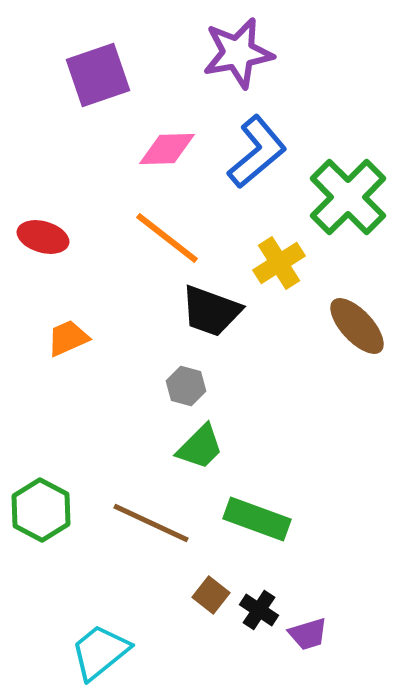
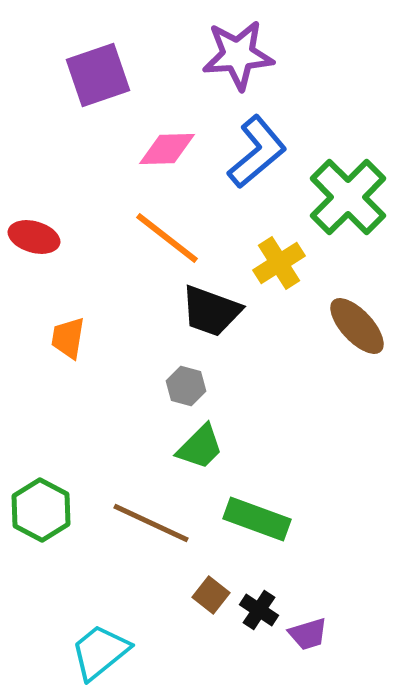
purple star: moved 2 px down; rotated 6 degrees clockwise
red ellipse: moved 9 px left
orange trapezoid: rotated 57 degrees counterclockwise
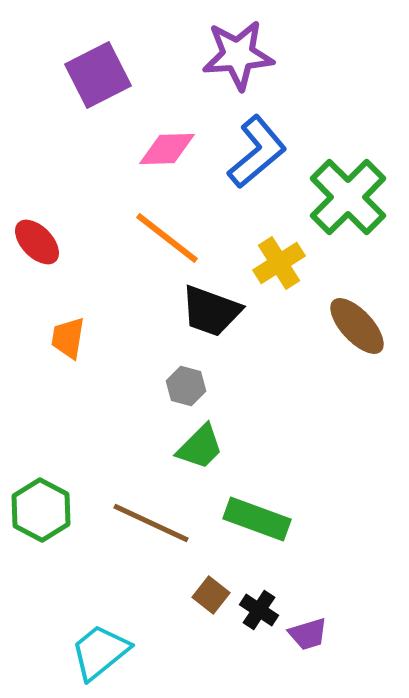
purple square: rotated 8 degrees counterclockwise
red ellipse: moved 3 px right, 5 px down; rotated 30 degrees clockwise
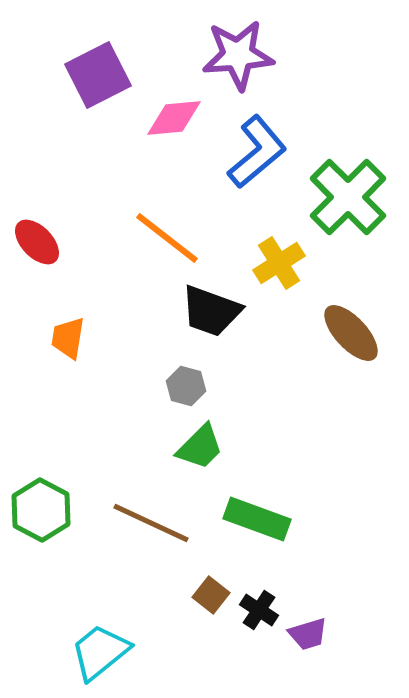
pink diamond: moved 7 px right, 31 px up; rotated 4 degrees counterclockwise
brown ellipse: moved 6 px left, 7 px down
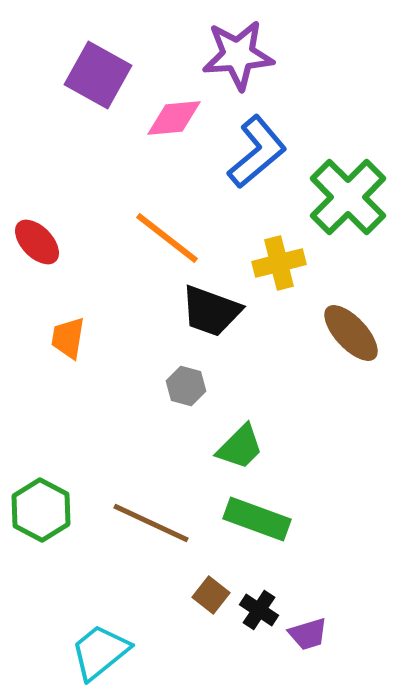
purple square: rotated 34 degrees counterclockwise
yellow cross: rotated 18 degrees clockwise
green trapezoid: moved 40 px right
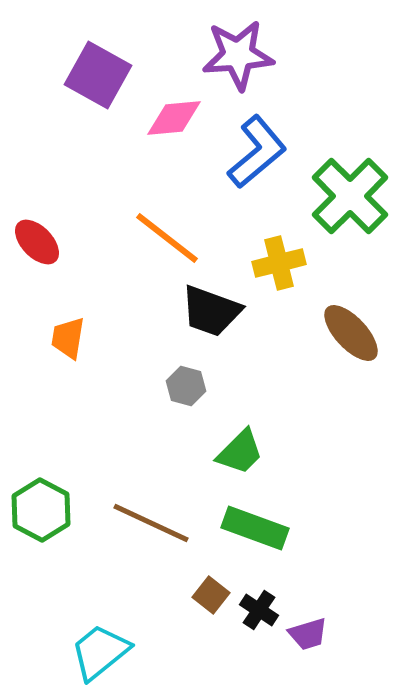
green cross: moved 2 px right, 1 px up
green trapezoid: moved 5 px down
green rectangle: moved 2 px left, 9 px down
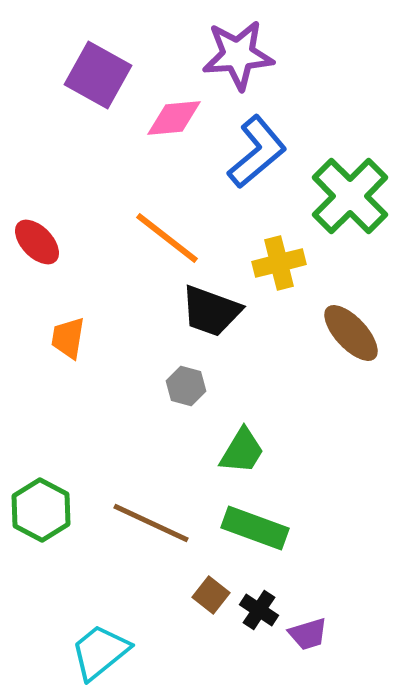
green trapezoid: moved 2 px right, 1 px up; rotated 14 degrees counterclockwise
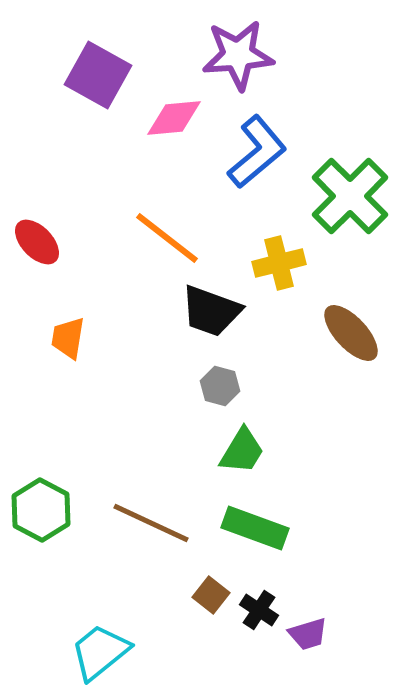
gray hexagon: moved 34 px right
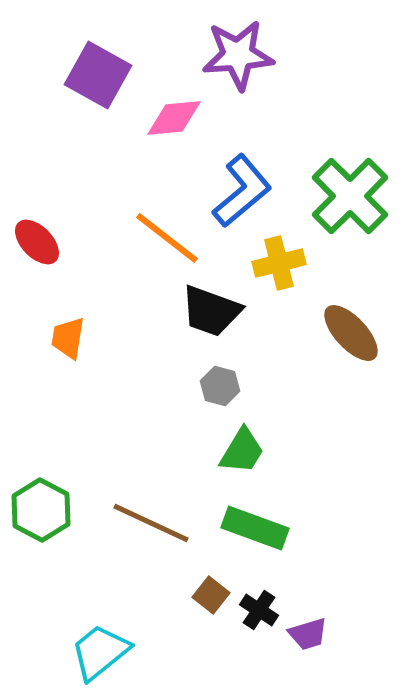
blue L-shape: moved 15 px left, 39 px down
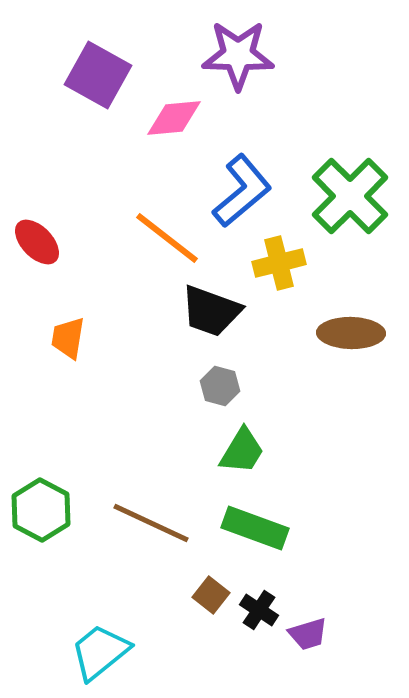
purple star: rotated 6 degrees clockwise
brown ellipse: rotated 46 degrees counterclockwise
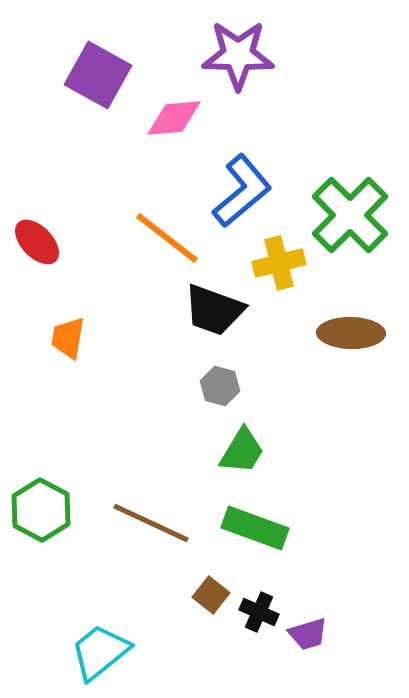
green cross: moved 19 px down
black trapezoid: moved 3 px right, 1 px up
black cross: moved 2 px down; rotated 9 degrees counterclockwise
